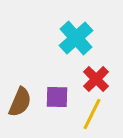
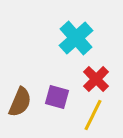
purple square: rotated 15 degrees clockwise
yellow line: moved 1 px right, 1 px down
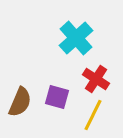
red cross: rotated 12 degrees counterclockwise
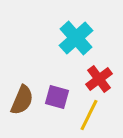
red cross: moved 3 px right; rotated 20 degrees clockwise
brown semicircle: moved 2 px right, 2 px up
yellow line: moved 4 px left
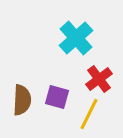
brown semicircle: rotated 20 degrees counterclockwise
yellow line: moved 1 px up
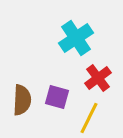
cyan cross: rotated 8 degrees clockwise
red cross: moved 1 px left, 1 px up
yellow line: moved 4 px down
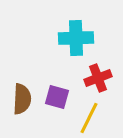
cyan cross: rotated 32 degrees clockwise
red cross: rotated 16 degrees clockwise
brown semicircle: moved 1 px up
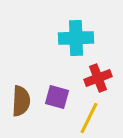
brown semicircle: moved 1 px left, 2 px down
